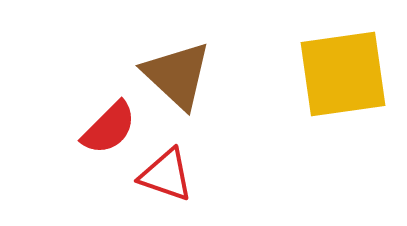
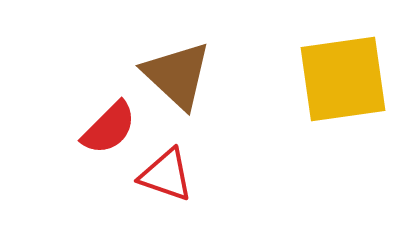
yellow square: moved 5 px down
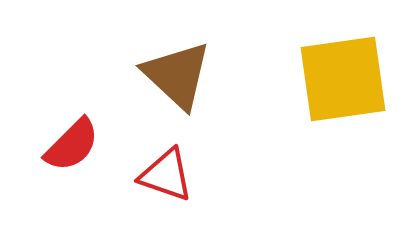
red semicircle: moved 37 px left, 17 px down
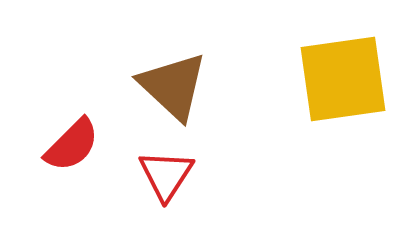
brown triangle: moved 4 px left, 11 px down
red triangle: rotated 44 degrees clockwise
